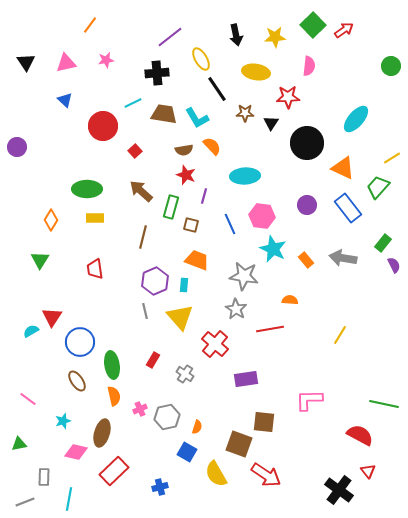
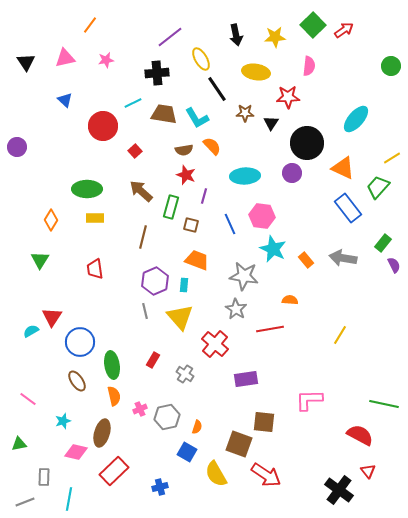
pink triangle at (66, 63): moved 1 px left, 5 px up
purple circle at (307, 205): moved 15 px left, 32 px up
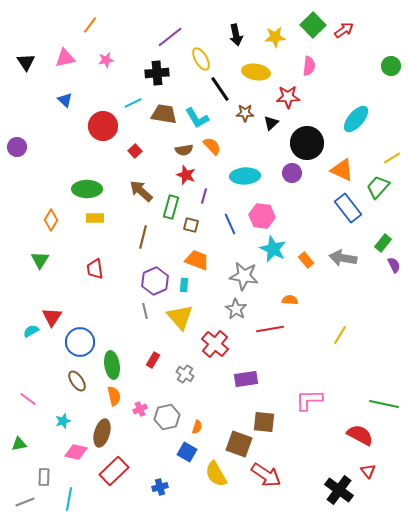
black line at (217, 89): moved 3 px right
black triangle at (271, 123): rotated 14 degrees clockwise
orange triangle at (343, 168): moved 1 px left, 2 px down
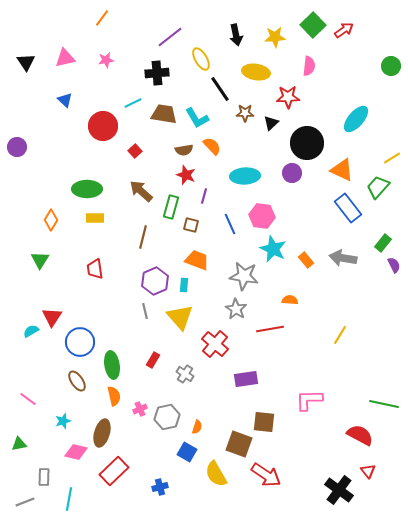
orange line at (90, 25): moved 12 px right, 7 px up
